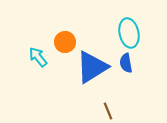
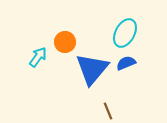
cyan ellipse: moved 4 px left; rotated 40 degrees clockwise
cyan arrow: rotated 75 degrees clockwise
blue semicircle: rotated 78 degrees clockwise
blue triangle: moved 2 px down; rotated 18 degrees counterclockwise
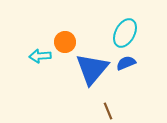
cyan arrow: moved 2 px right, 1 px up; rotated 130 degrees counterclockwise
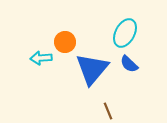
cyan arrow: moved 1 px right, 2 px down
blue semicircle: moved 3 px right, 1 px down; rotated 114 degrees counterclockwise
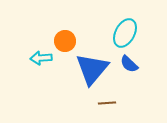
orange circle: moved 1 px up
brown line: moved 1 px left, 8 px up; rotated 72 degrees counterclockwise
